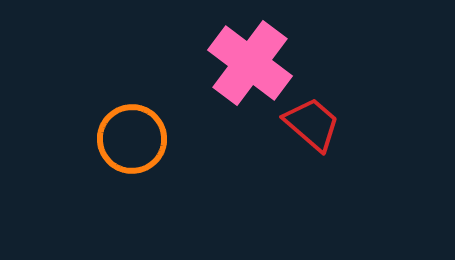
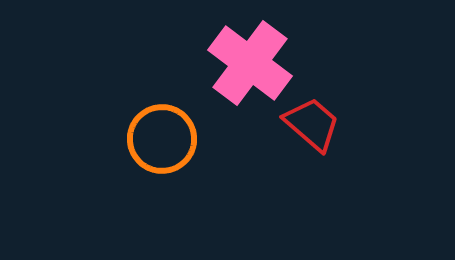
orange circle: moved 30 px right
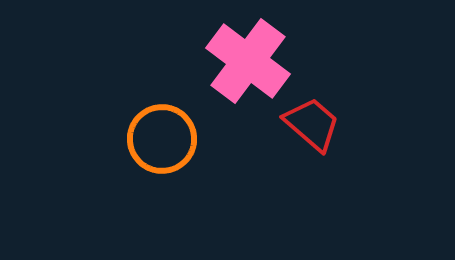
pink cross: moved 2 px left, 2 px up
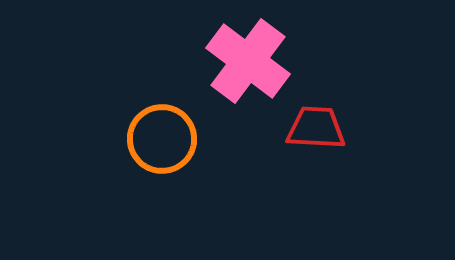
red trapezoid: moved 4 px right, 4 px down; rotated 38 degrees counterclockwise
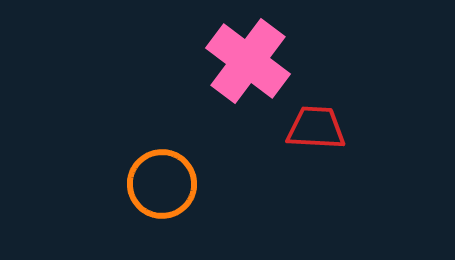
orange circle: moved 45 px down
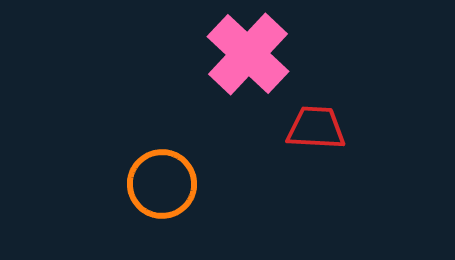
pink cross: moved 7 px up; rotated 6 degrees clockwise
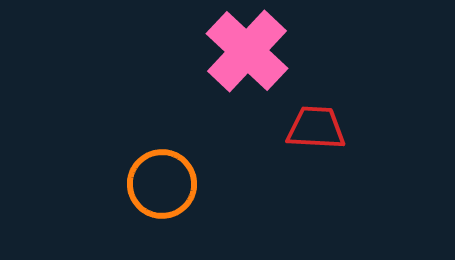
pink cross: moved 1 px left, 3 px up
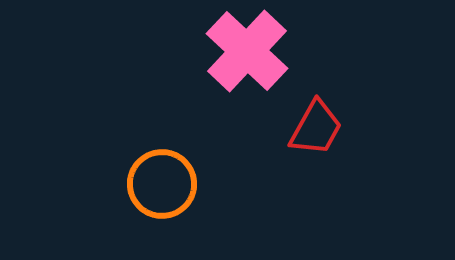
red trapezoid: rotated 116 degrees clockwise
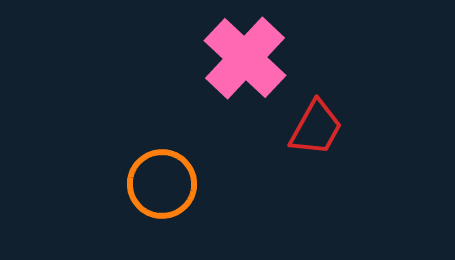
pink cross: moved 2 px left, 7 px down
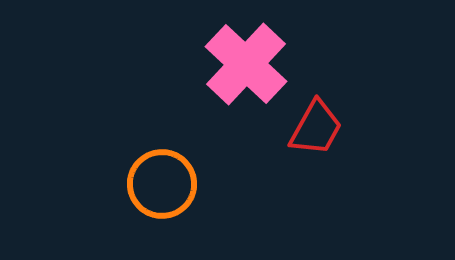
pink cross: moved 1 px right, 6 px down
